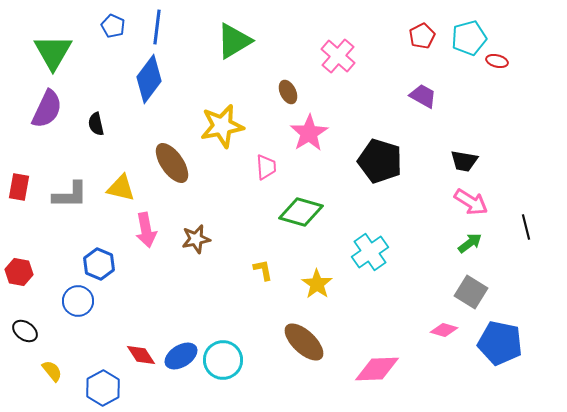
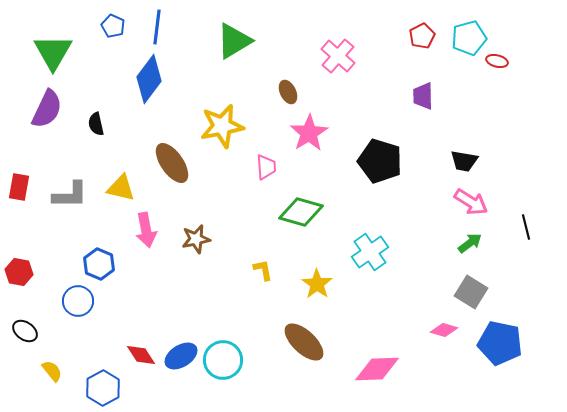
purple trapezoid at (423, 96): rotated 120 degrees counterclockwise
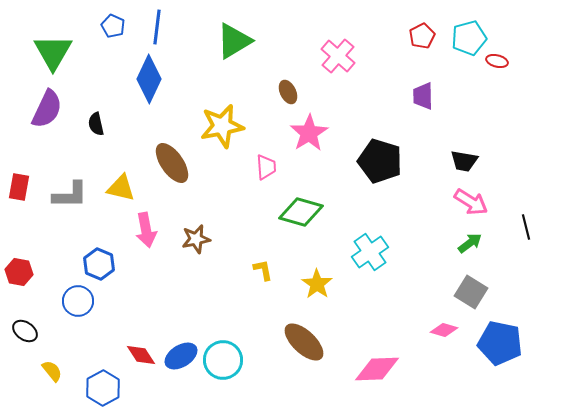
blue diamond at (149, 79): rotated 12 degrees counterclockwise
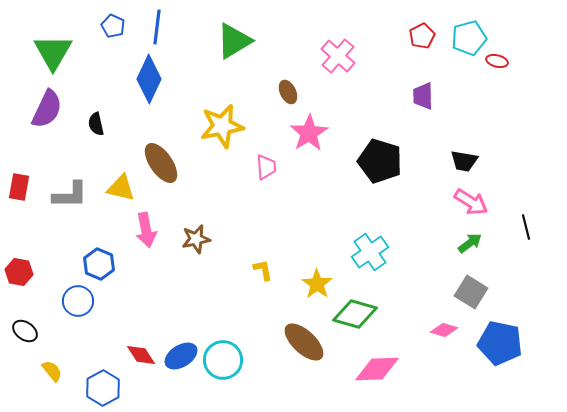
brown ellipse at (172, 163): moved 11 px left
green diamond at (301, 212): moved 54 px right, 102 px down
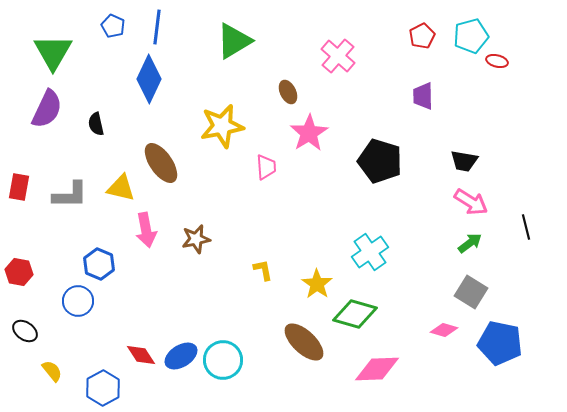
cyan pentagon at (469, 38): moved 2 px right, 2 px up
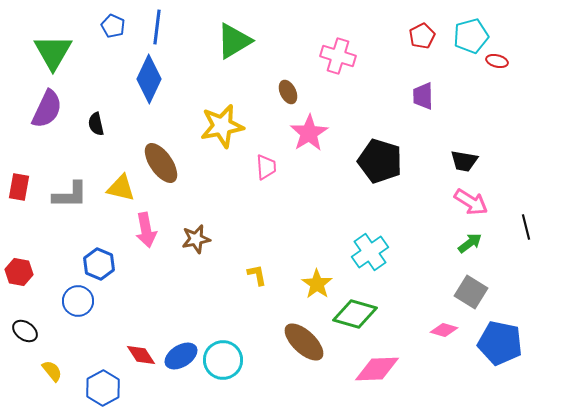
pink cross at (338, 56): rotated 24 degrees counterclockwise
yellow L-shape at (263, 270): moved 6 px left, 5 px down
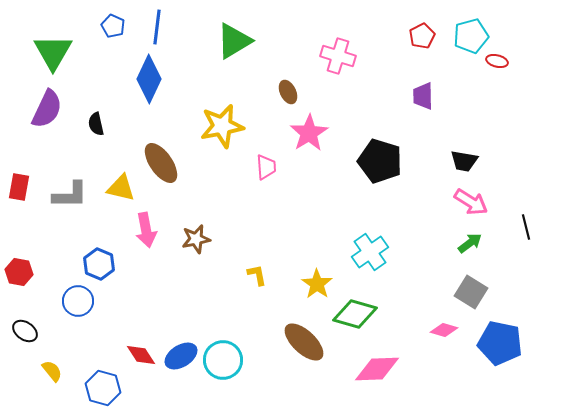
blue hexagon at (103, 388): rotated 16 degrees counterclockwise
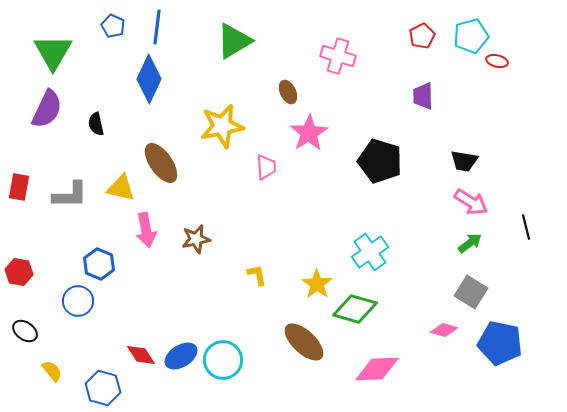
green diamond at (355, 314): moved 5 px up
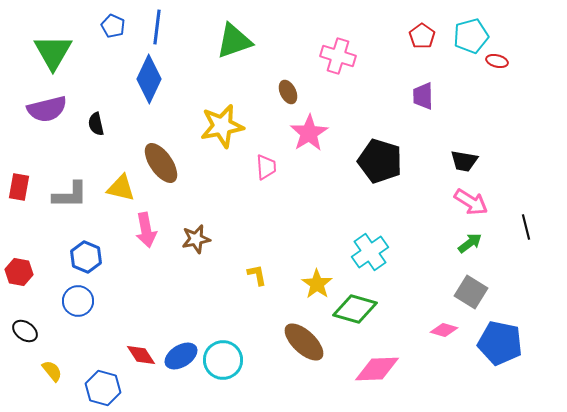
red pentagon at (422, 36): rotated 10 degrees counterclockwise
green triangle at (234, 41): rotated 12 degrees clockwise
purple semicircle at (47, 109): rotated 51 degrees clockwise
blue hexagon at (99, 264): moved 13 px left, 7 px up
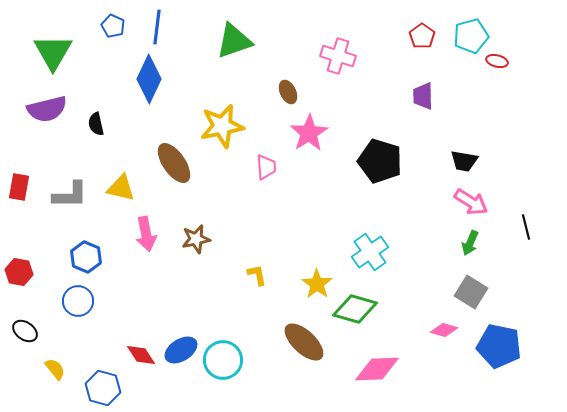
brown ellipse at (161, 163): moved 13 px right
pink arrow at (146, 230): moved 4 px down
green arrow at (470, 243): rotated 150 degrees clockwise
blue pentagon at (500, 343): moved 1 px left, 3 px down
blue ellipse at (181, 356): moved 6 px up
yellow semicircle at (52, 371): moved 3 px right, 2 px up
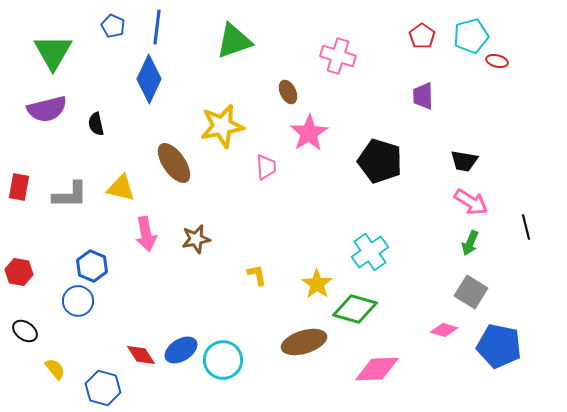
blue hexagon at (86, 257): moved 6 px right, 9 px down
brown ellipse at (304, 342): rotated 60 degrees counterclockwise
